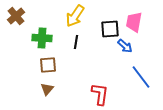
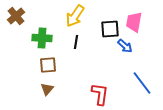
blue line: moved 1 px right, 6 px down
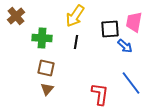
brown square: moved 2 px left, 3 px down; rotated 18 degrees clockwise
blue line: moved 11 px left
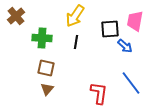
pink trapezoid: moved 1 px right, 1 px up
red L-shape: moved 1 px left, 1 px up
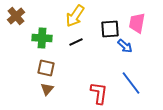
pink trapezoid: moved 2 px right, 2 px down
black line: rotated 56 degrees clockwise
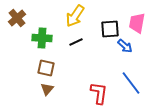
brown cross: moved 1 px right, 2 px down
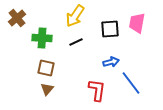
blue arrow: moved 14 px left, 16 px down; rotated 56 degrees counterclockwise
red L-shape: moved 2 px left, 3 px up
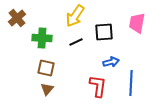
black square: moved 6 px left, 3 px down
blue line: rotated 40 degrees clockwise
red L-shape: moved 1 px right, 4 px up
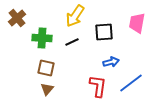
black line: moved 4 px left
blue line: rotated 50 degrees clockwise
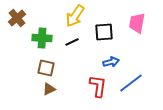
brown triangle: moved 2 px right; rotated 24 degrees clockwise
